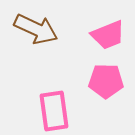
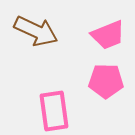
brown arrow: moved 2 px down
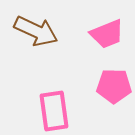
pink trapezoid: moved 1 px left, 1 px up
pink pentagon: moved 8 px right, 5 px down
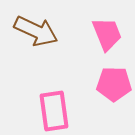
pink trapezoid: rotated 90 degrees counterclockwise
pink pentagon: moved 2 px up
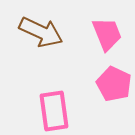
brown arrow: moved 5 px right, 1 px down
pink pentagon: rotated 24 degrees clockwise
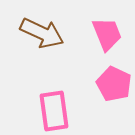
brown arrow: moved 1 px right, 1 px down
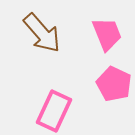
brown arrow: rotated 24 degrees clockwise
pink rectangle: rotated 33 degrees clockwise
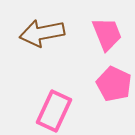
brown arrow: rotated 120 degrees clockwise
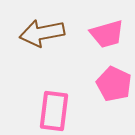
pink trapezoid: rotated 96 degrees clockwise
pink rectangle: rotated 18 degrees counterclockwise
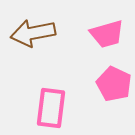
brown arrow: moved 9 px left
pink rectangle: moved 3 px left, 3 px up
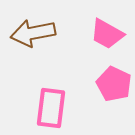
pink trapezoid: rotated 45 degrees clockwise
